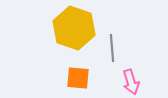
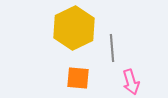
yellow hexagon: rotated 15 degrees clockwise
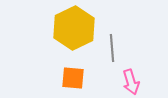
orange square: moved 5 px left
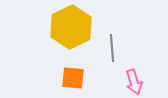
yellow hexagon: moved 3 px left, 1 px up
pink arrow: moved 3 px right
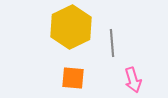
gray line: moved 5 px up
pink arrow: moved 1 px left, 2 px up
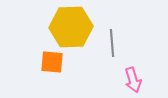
yellow hexagon: rotated 24 degrees clockwise
orange square: moved 21 px left, 16 px up
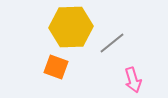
gray line: rotated 56 degrees clockwise
orange square: moved 4 px right, 5 px down; rotated 15 degrees clockwise
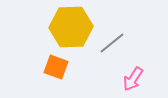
pink arrow: moved 1 px up; rotated 50 degrees clockwise
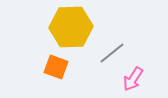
gray line: moved 10 px down
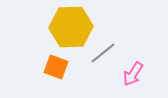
gray line: moved 9 px left
pink arrow: moved 5 px up
